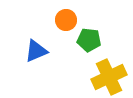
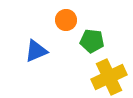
green pentagon: moved 3 px right, 1 px down
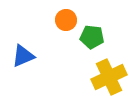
green pentagon: moved 4 px up
blue triangle: moved 13 px left, 5 px down
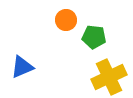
green pentagon: moved 2 px right
blue triangle: moved 1 px left, 11 px down
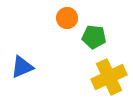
orange circle: moved 1 px right, 2 px up
